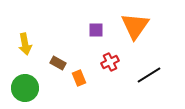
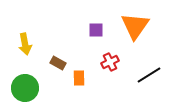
orange rectangle: rotated 21 degrees clockwise
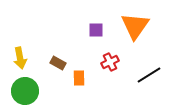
yellow arrow: moved 5 px left, 14 px down
green circle: moved 3 px down
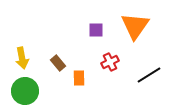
yellow arrow: moved 2 px right
brown rectangle: rotated 21 degrees clockwise
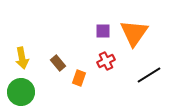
orange triangle: moved 1 px left, 7 px down
purple square: moved 7 px right, 1 px down
red cross: moved 4 px left, 1 px up
orange rectangle: rotated 21 degrees clockwise
green circle: moved 4 px left, 1 px down
